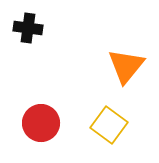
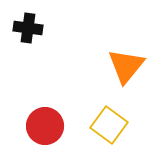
red circle: moved 4 px right, 3 px down
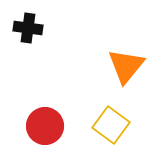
yellow square: moved 2 px right
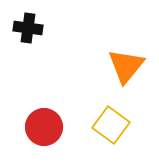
red circle: moved 1 px left, 1 px down
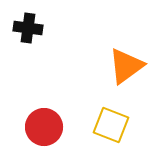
orange triangle: rotated 15 degrees clockwise
yellow square: rotated 15 degrees counterclockwise
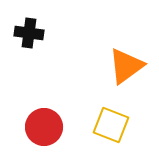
black cross: moved 1 px right, 5 px down
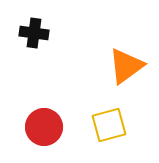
black cross: moved 5 px right
yellow square: moved 2 px left; rotated 36 degrees counterclockwise
